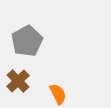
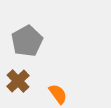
orange semicircle: rotated 10 degrees counterclockwise
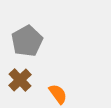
brown cross: moved 2 px right, 1 px up
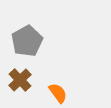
orange semicircle: moved 1 px up
